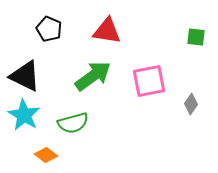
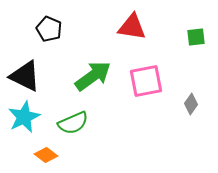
red triangle: moved 25 px right, 4 px up
green square: rotated 12 degrees counterclockwise
pink square: moved 3 px left
cyan star: moved 2 px down; rotated 16 degrees clockwise
green semicircle: rotated 8 degrees counterclockwise
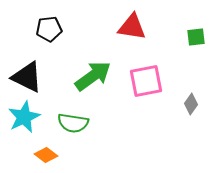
black pentagon: rotated 30 degrees counterclockwise
black triangle: moved 2 px right, 1 px down
green semicircle: rotated 32 degrees clockwise
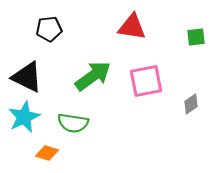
gray diamond: rotated 20 degrees clockwise
orange diamond: moved 1 px right, 2 px up; rotated 20 degrees counterclockwise
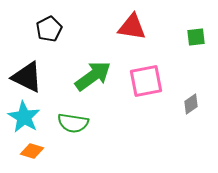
black pentagon: rotated 20 degrees counterclockwise
cyan star: rotated 16 degrees counterclockwise
orange diamond: moved 15 px left, 2 px up
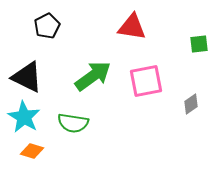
black pentagon: moved 2 px left, 3 px up
green square: moved 3 px right, 7 px down
